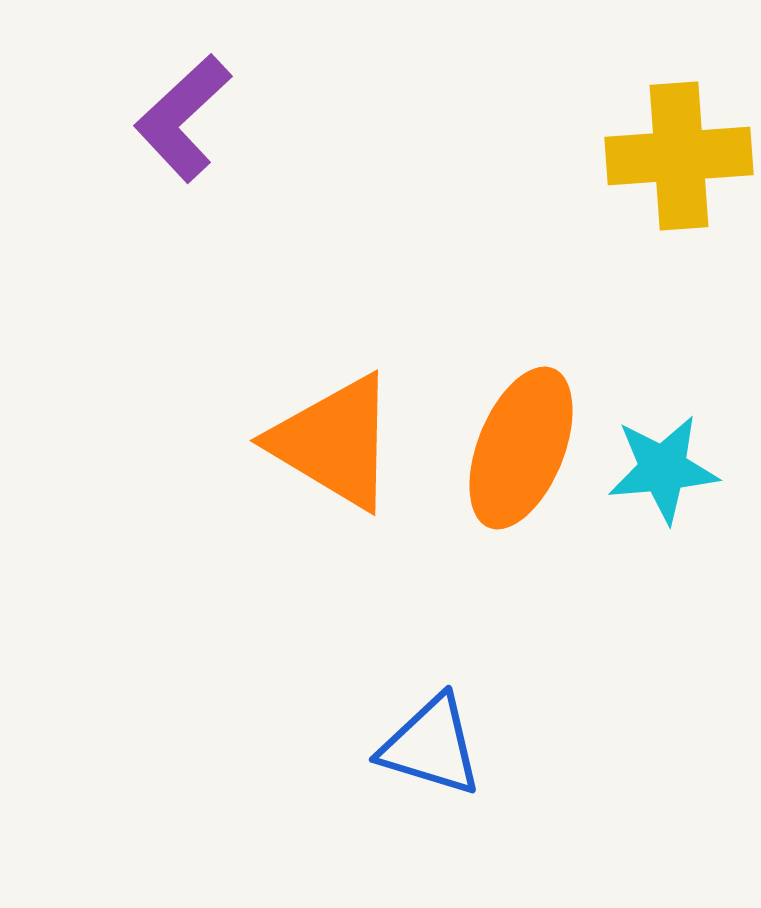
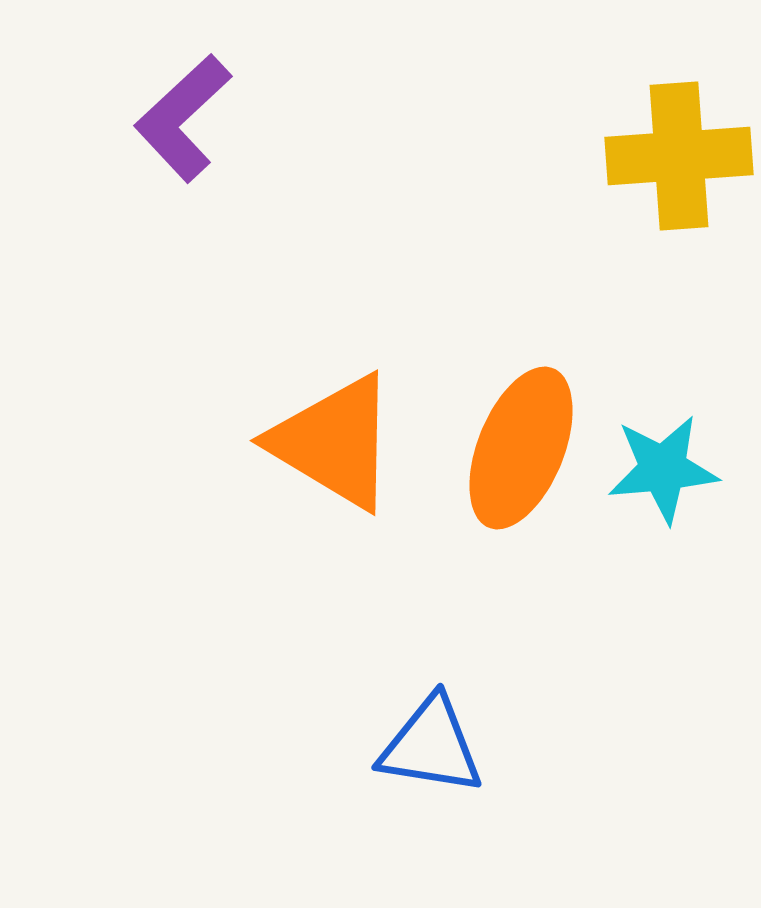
blue triangle: rotated 8 degrees counterclockwise
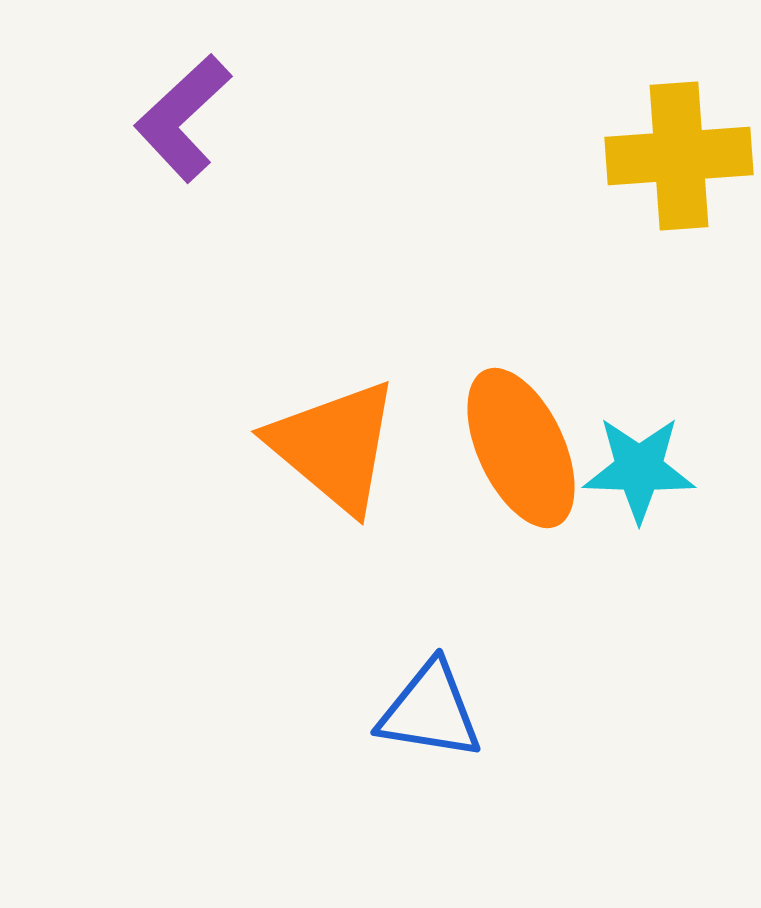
orange triangle: moved 4 px down; rotated 9 degrees clockwise
orange ellipse: rotated 47 degrees counterclockwise
cyan star: moved 24 px left; rotated 7 degrees clockwise
blue triangle: moved 1 px left, 35 px up
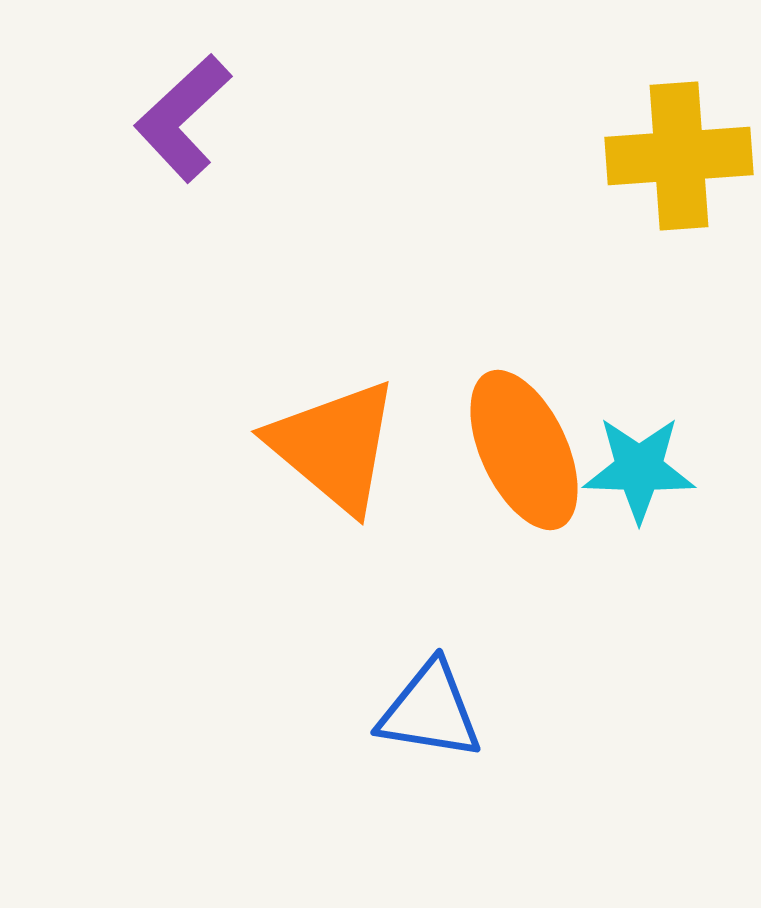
orange ellipse: moved 3 px right, 2 px down
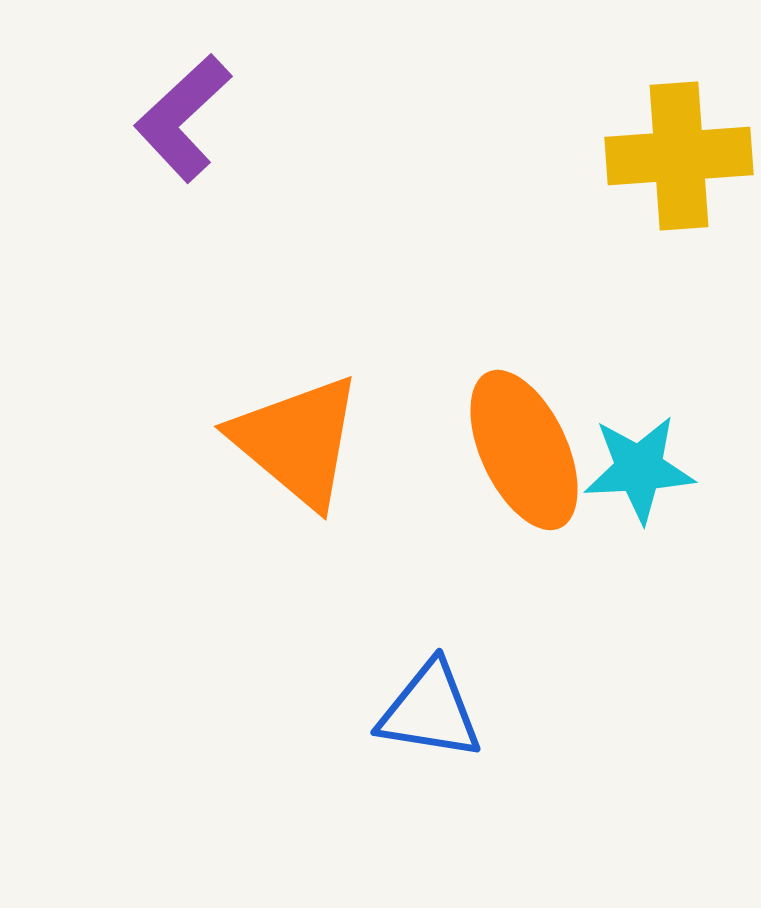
orange triangle: moved 37 px left, 5 px up
cyan star: rotated 5 degrees counterclockwise
